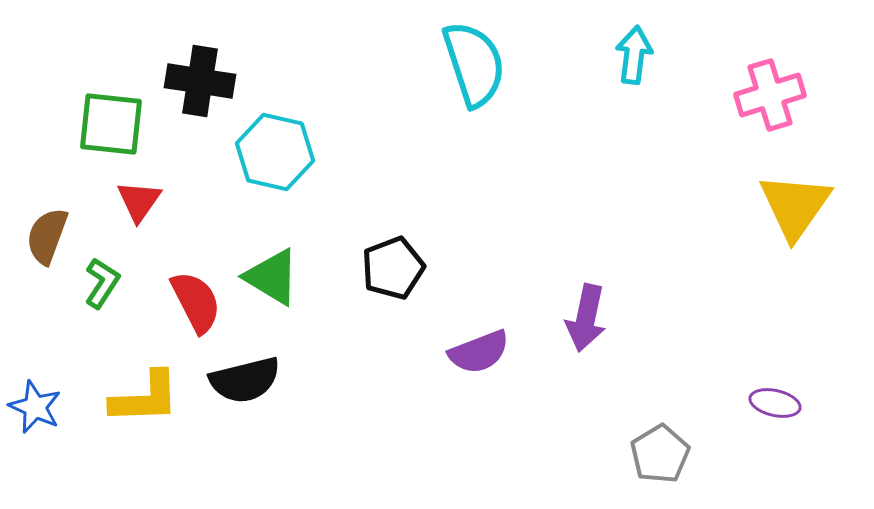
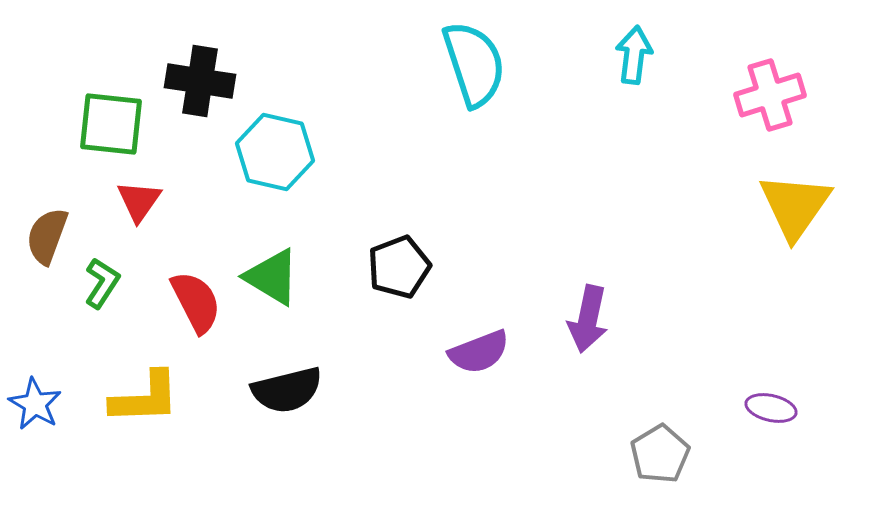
black pentagon: moved 6 px right, 1 px up
purple arrow: moved 2 px right, 1 px down
black semicircle: moved 42 px right, 10 px down
purple ellipse: moved 4 px left, 5 px down
blue star: moved 3 px up; rotated 6 degrees clockwise
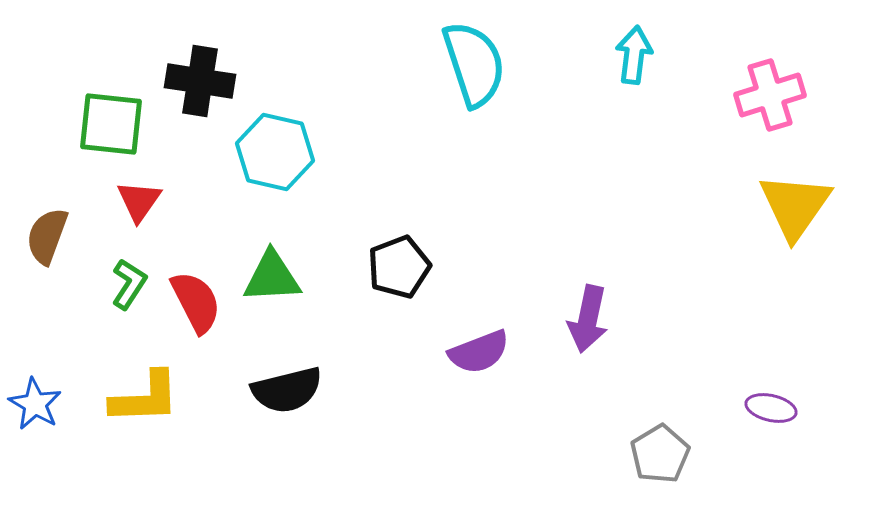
green triangle: rotated 34 degrees counterclockwise
green L-shape: moved 27 px right, 1 px down
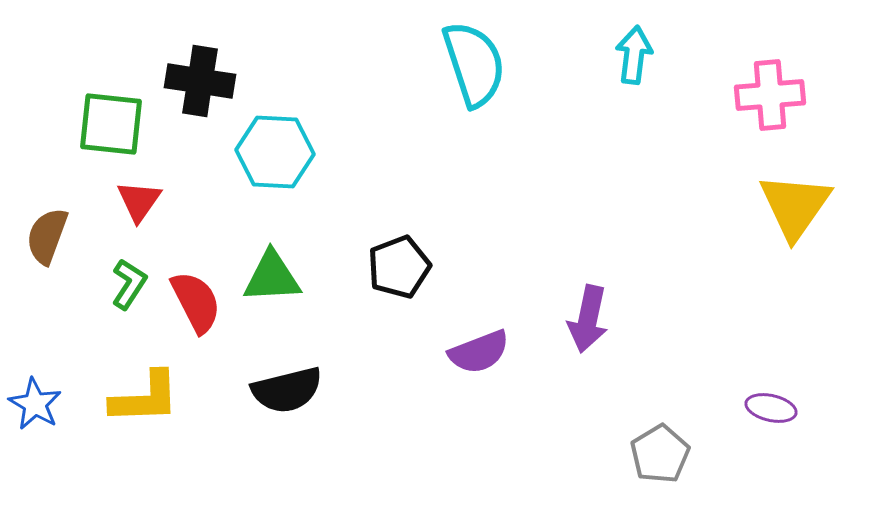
pink cross: rotated 12 degrees clockwise
cyan hexagon: rotated 10 degrees counterclockwise
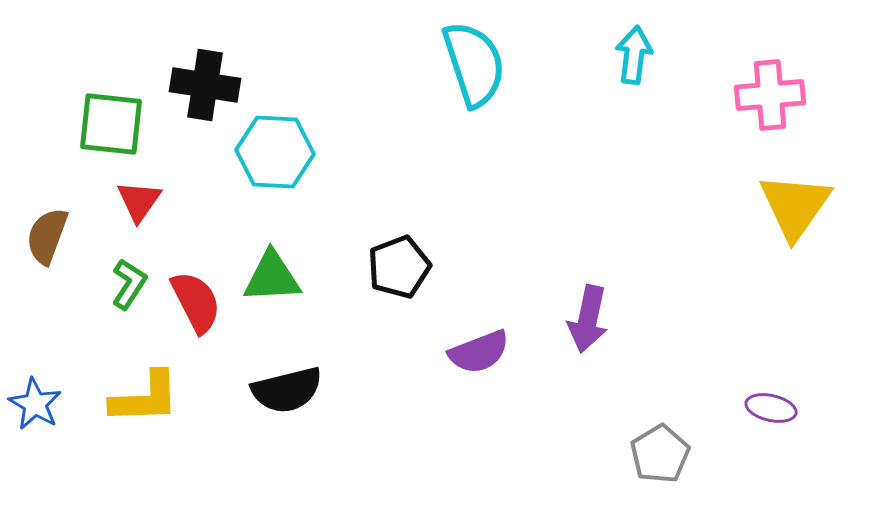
black cross: moved 5 px right, 4 px down
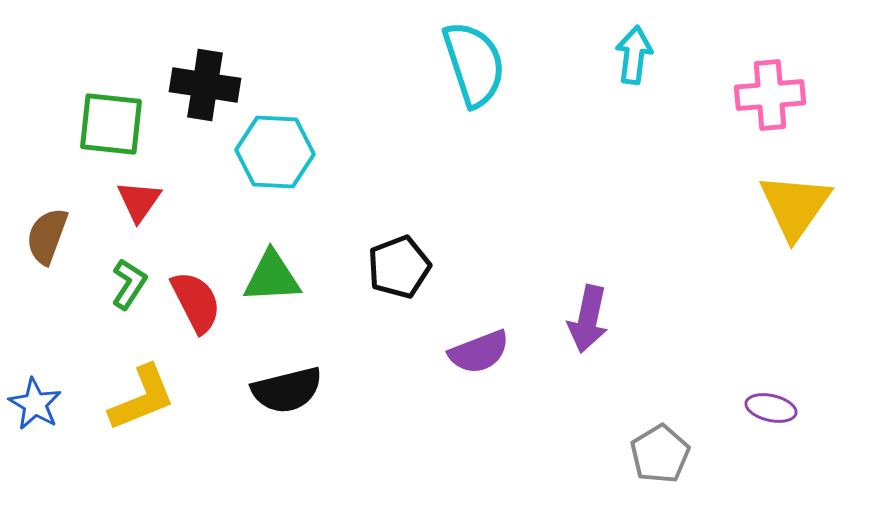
yellow L-shape: moved 3 px left; rotated 20 degrees counterclockwise
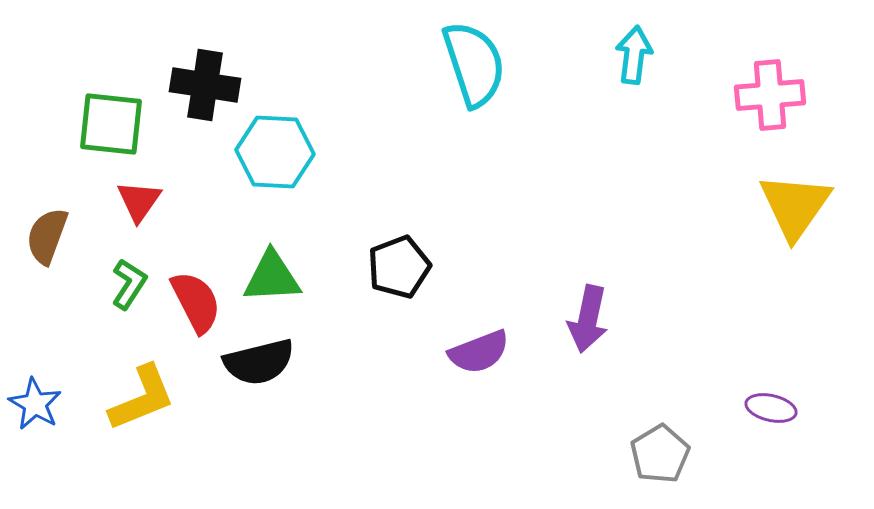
black semicircle: moved 28 px left, 28 px up
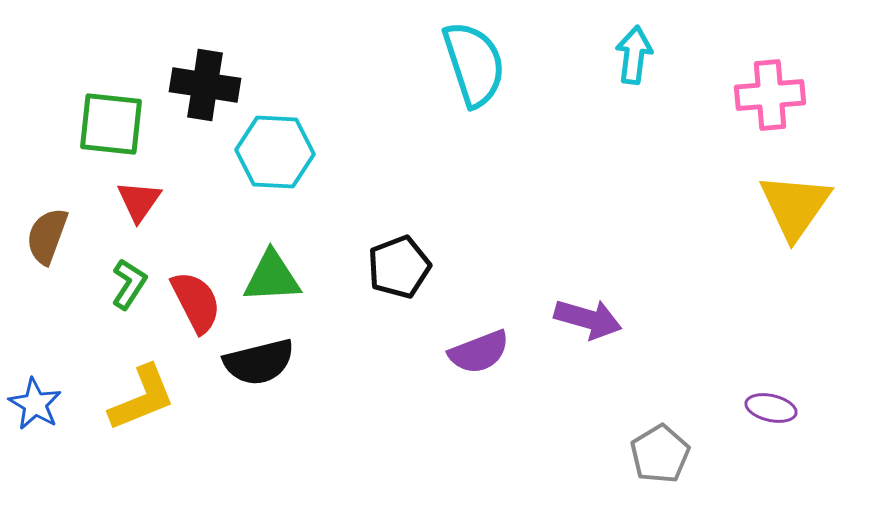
purple arrow: rotated 86 degrees counterclockwise
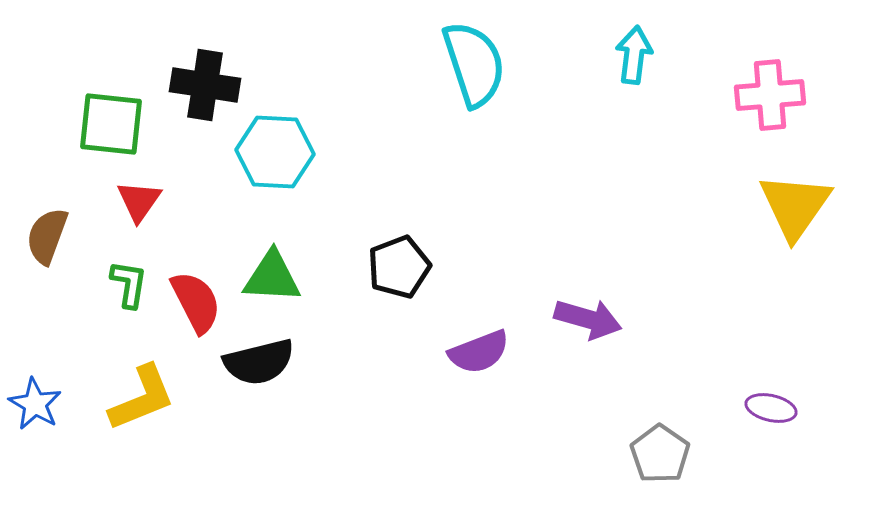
green triangle: rotated 6 degrees clockwise
green L-shape: rotated 24 degrees counterclockwise
gray pentagon: rotated 6 degrees counterclockwise
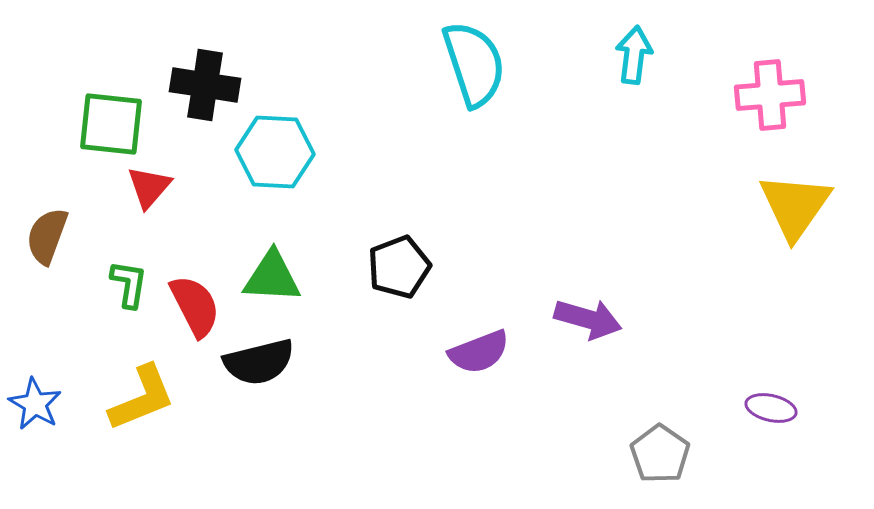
red triangle: moved 10 px right, 14 px up; rotated 6 degrees clockwise
red semicircle: moved 1 px left, 4 px down
